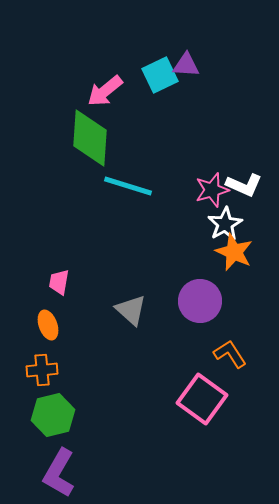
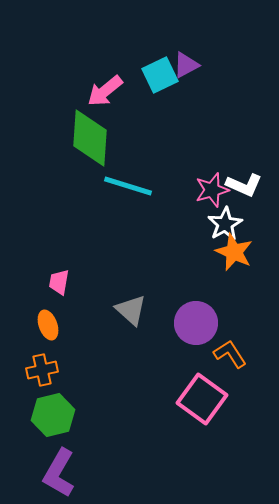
purple triangle: rotated 32 degrees counterclockwise
purple circle: moved 4 px left, 22 px down
orange cross: rotated 8 degrees counterclockwise
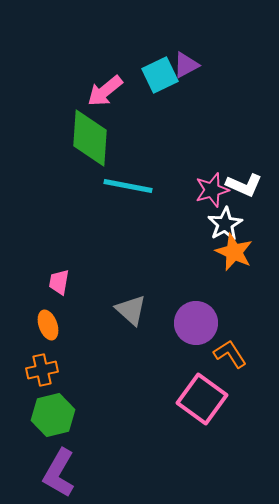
cyan line: rotated 6 degrees counterclockwise
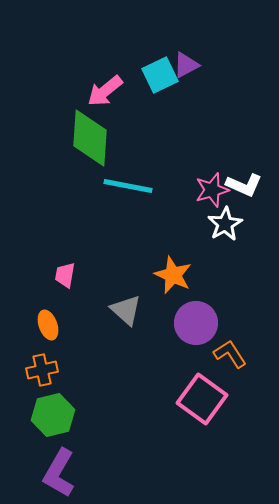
orange star: moved 61 px left, 23 px down
pink trapezoid: moved 6 px right, 7 px up
gray triangle: moved 5 px left
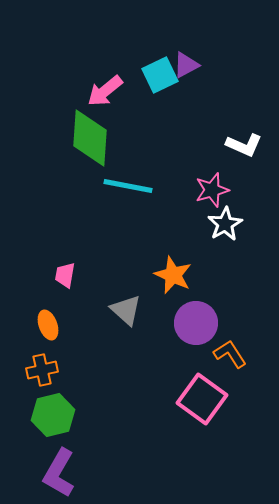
white L-shape: moved 40 px up
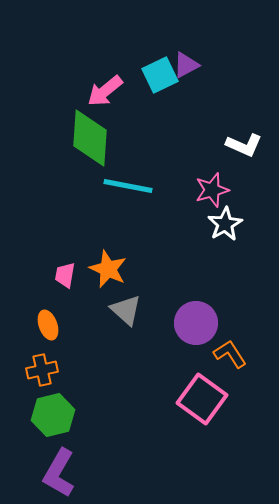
orange star: moved 65 px left, 6 px up
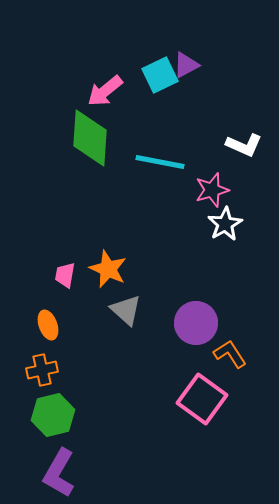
cyan line: moved 32 px right, 24 px up
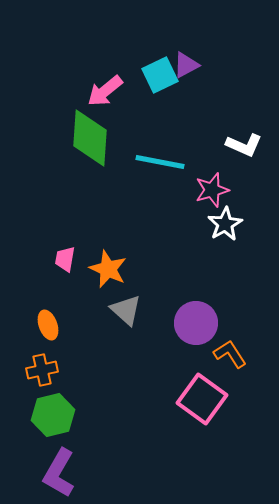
pink trapezoid: moved 16 px up
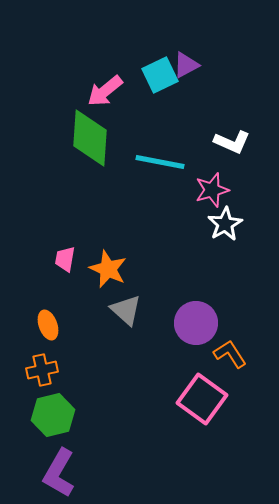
white L-shape: moved 12 px left, 3 px up
